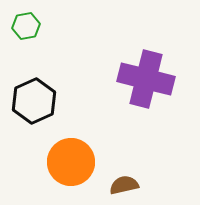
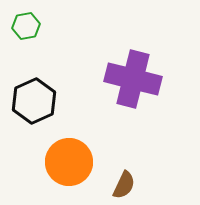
purple cross: moved 13 px left
orange circle: moved 2 px left
brown semicircle: rotated 128 degrees clockwise
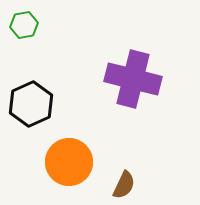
green hexagon: moved 2 px left, 1 px up
black hexagon: moved 3 px left, 3 px down
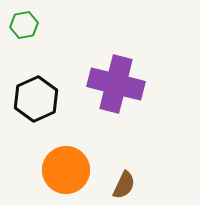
purple cross: moved 17 px left, 5 px down
black hexagon: moved 5 px right, 5 px up
orange circle: moved 3 px left, 8 px down
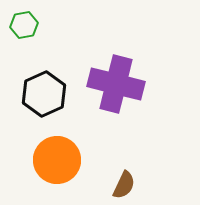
black hexagon: moved 8 px right, 5 px up
orange circle: moved 9 px left, 10 px up
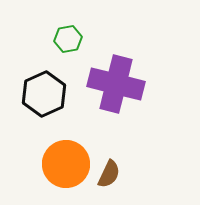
green hexagon: moved 44 px right, 14 px down
orange circle: moved 9 px right, 4 px down
brown semicircle: moved 15 px left, 11 px up
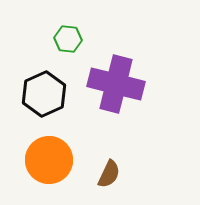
green hexagon: rotated 16 degrees clockwise
orange circle: moved 17 px left, 4 px up
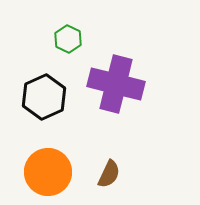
green hexagon: rotated 20 degrees clockwise
black hexagon: moved 3 px down
orange circle: moved 1 px left, 12 px down
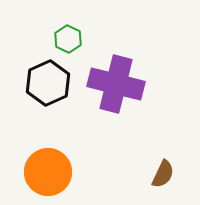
black hexagon: moved 4 px right, 14 px up
brown semicircle: moved 54 px right
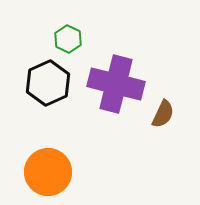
brown semicircle: moved 60 px up
